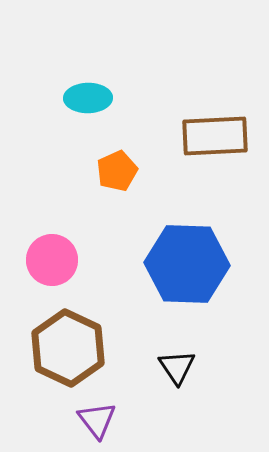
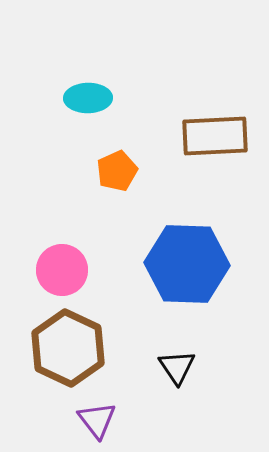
pink circle: moved 10 px right, 10 px down
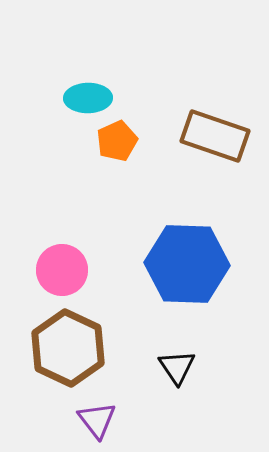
brown rectangle: rotated 22 degrees clockwise
orange pentagon: moved 30 px up
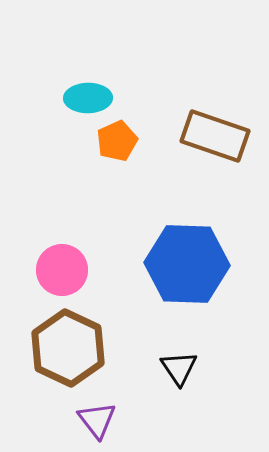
black triangle: moved 2 px right, 1 px down
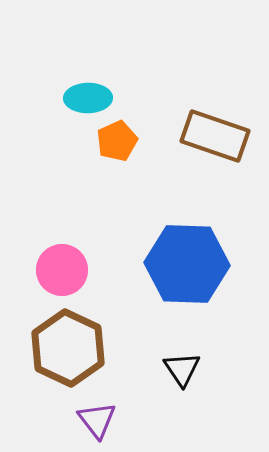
black triangle: moved 3 px right, 1 px down
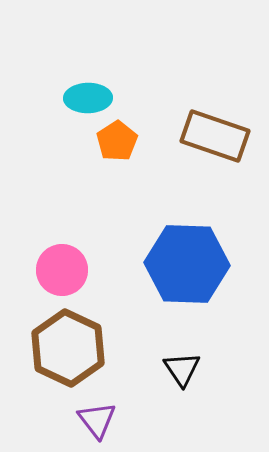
orange pentagon: rotated 9 degrees counterclockwise
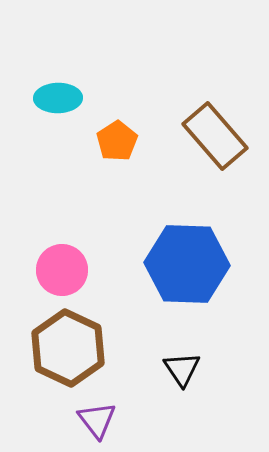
cyan ellipse: moved 30 px left
brown rectangle: rotated 30 degrees clockwise
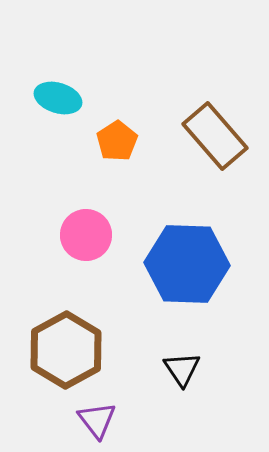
cyan ellipse: rotated 18 degrees clockwise
pink circle: moved 24 px right, 35 px up
brown hexagon: moved 2 px left, 2 px down; rotated 6 degrees clockwise
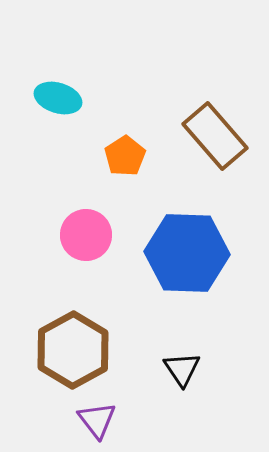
orange pentagon: moved 8 px right, 15 px down
blue hexagon: moved 11 px up
brown hexagon: moved 7 px right
